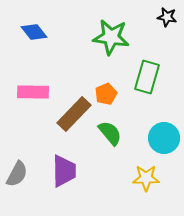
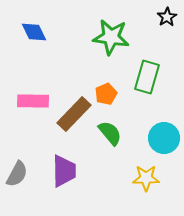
black star: rotated 30 degrees clockwise
blue diamond: rotated 12 degrees clockwise
pink rectangle: moved 9 px down
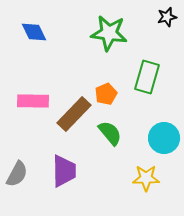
black star: rotated 18 degrees clockwise
green star: moved 2 px left, 4 px up
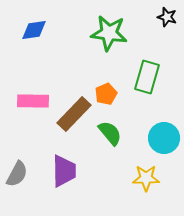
black star: rotated 30 degrees clockwise
blue diamond: moved 2 px up; rotated 72 degrees counterclockwise
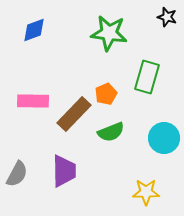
blue diamond: rotated 12 degrees counterclockwise
green semicircle: moved 1 px right, 1 px up; rotated 108 degrees clockwise
yellow star: moved 14 px down
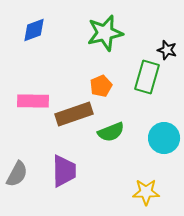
black star: moved 33 px down
green star: moved 4 px left; rotated 21 degrees counterclockwise
orange pentagon: moved 5 px left, 8 px up
brown rectangle: rotated 27 degrees clockwise
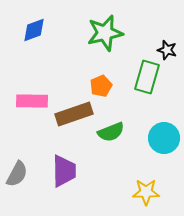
pink rectangle: moved 1 px left
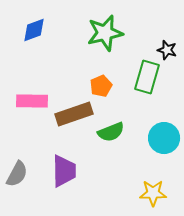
yellow star: moved 7 px right, 1 px down
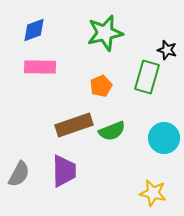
pink rectangle: moved 8 px right, 34 px up
brown rectangle: moved 11 px down
green semicircle: moved 1 px right, 1 px up
gray semicircle: moved 2 px right
yellow star: rotated 12 degrees clockwise
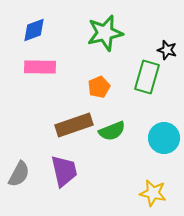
orange pentagon: moved 2 px left, 1 px down
purple trapezoid: rotated 12 degrees counterclockwise
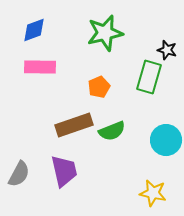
green rectangle: moved 2 px right
cyan circle: moved 2 px right, 2 px down
